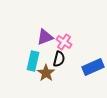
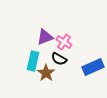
black semicircle: rotated 105 degrees clockwise
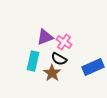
brown star: moved 6 px right
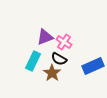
cyan rectangle: rotated 12 degrees clockwise
blue rectangle: moved 1 px up
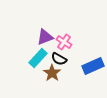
cyan rectangle: moved 5 px right, 3 px up; rotated 18 degrees clockwise
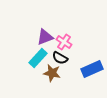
black semicircle: moved 1 px right, 1 px up
blue rectangle: moved 1 px left, 3 px down
brown star: rotated 24 degrees counterclockwise
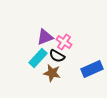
black semicircle: moved 3 px left, 2 px up
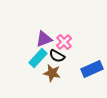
purple triangle: moved 1 px left, 2 px down
pink cross: rotated 14 degrees clockwise
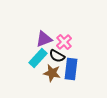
blue rectangle: moved 21 px left; rotated 60 degrees counterclockwise
